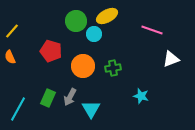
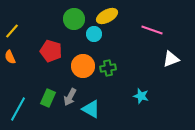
green circle: moved 2 px left, 2 px up
green cross: moved 5 px left
cyan triangle: rotated 30 degrees counterclockwise
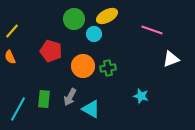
green rectangle: moved 4 px left, 1 px down; rotated 18 degrees counterclockwise
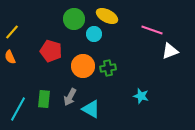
yellow ellipse: rotated 55 degrees clockwise
yellow line: moved 1 px down
white triangle: moved 1 px left, 8 px up
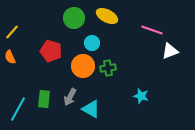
green circle: moved 1 px up
cyan circle: moved 2 px left, 9 px down
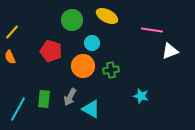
green circle: moved 2 px left, 2 px down
pink line: rotated 10 degrees counterclockwise
green cross: moved 3 px right, 2 px down
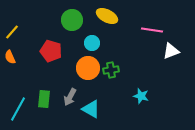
white triangle: moved 1 px right
orange circle: moved 5 px right, 2 px down
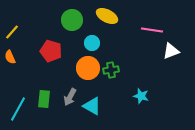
cyan triangle: moved 1 px right, 3 px up
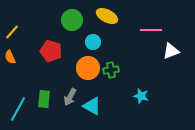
pink line: moved 1 px left; rotated 10 degrees counterclockwise
cyan circle: moved 1 px right, 1 px up
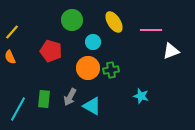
yellow ellipse: moved 7 px right, 6 px down; rotated 30 degrees clockwise
